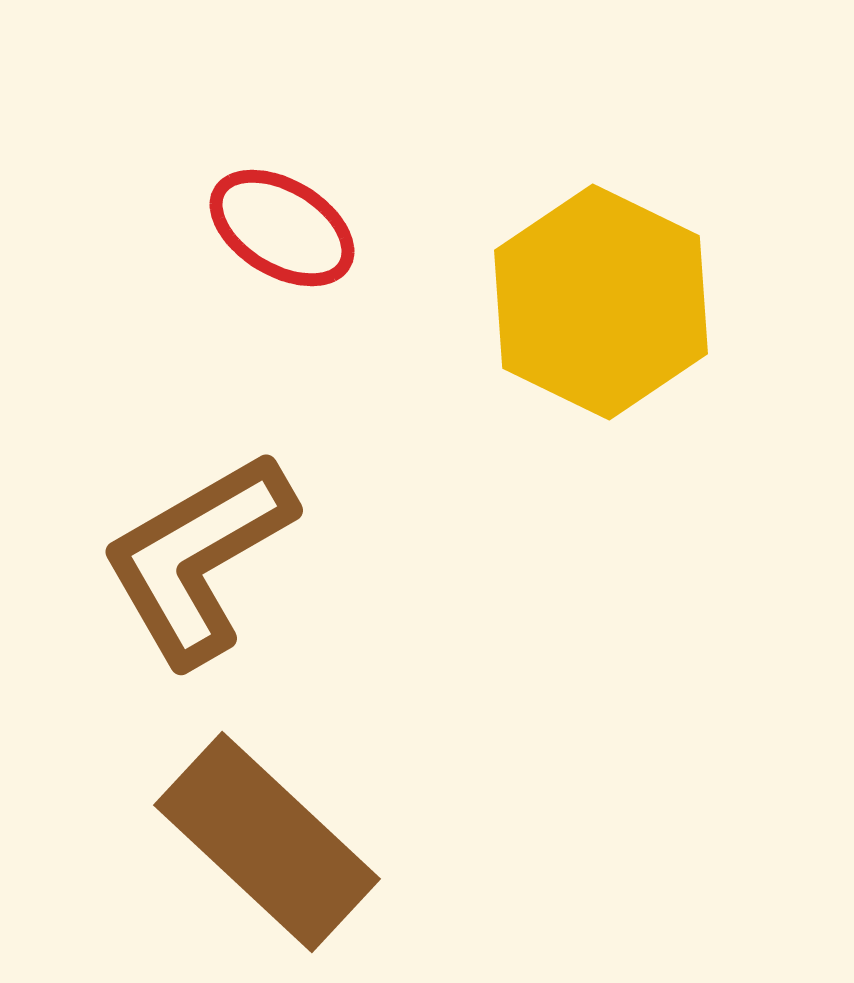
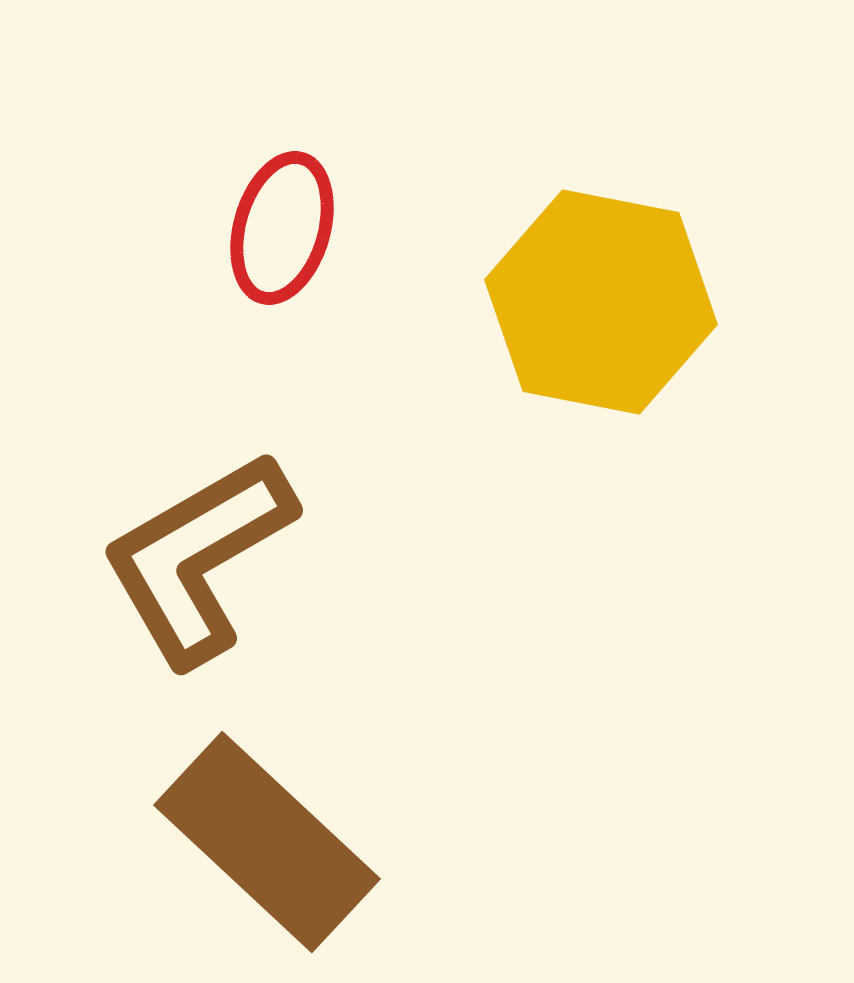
red ellipse: rotated 75 degrees clockwise
yellow hexagon: rotated 15 degrees counterclockwise
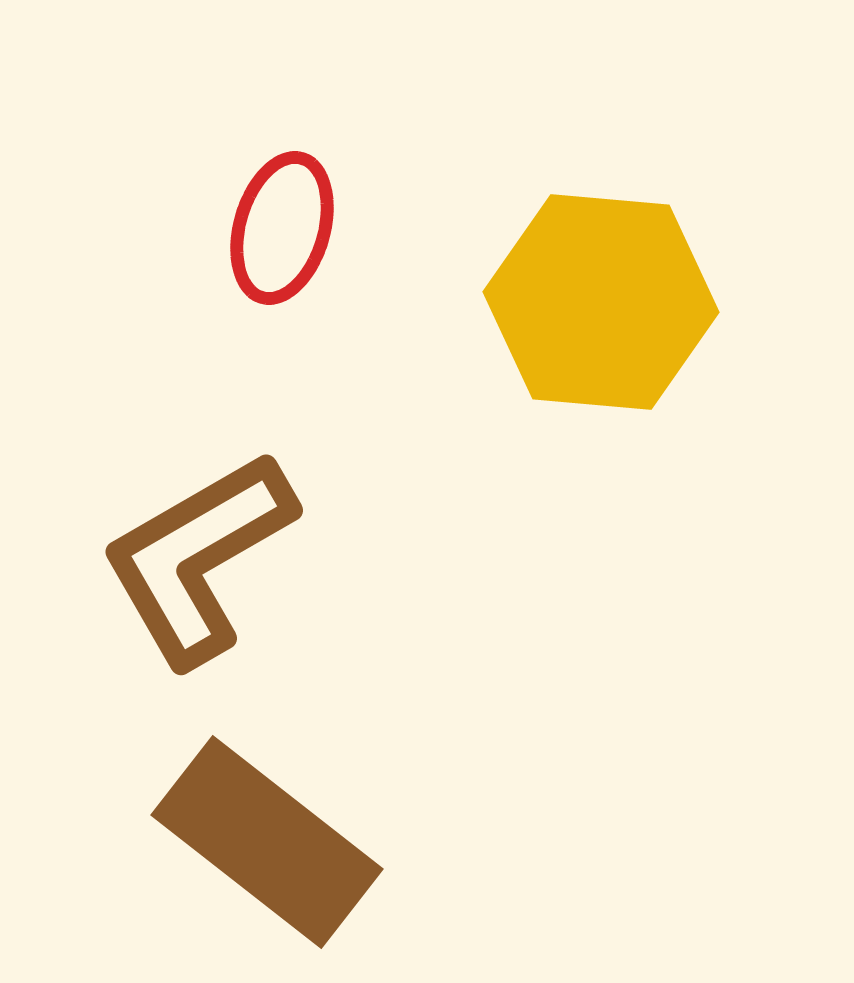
yellow hexagon: rotated 6 degrees counterclockwise
brown rectangle: rotated 5 degrees counterclockwise
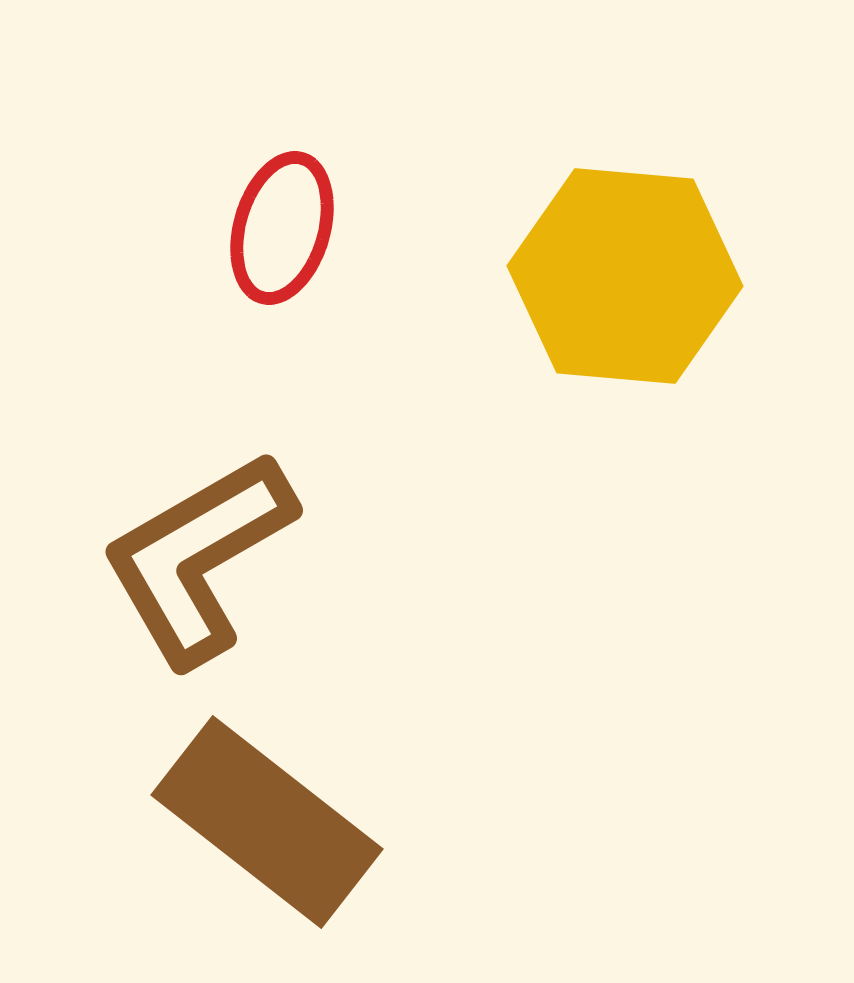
yellow hexagon: moved 24 px right, 26 px up
brown rectangle: moved 20 px up
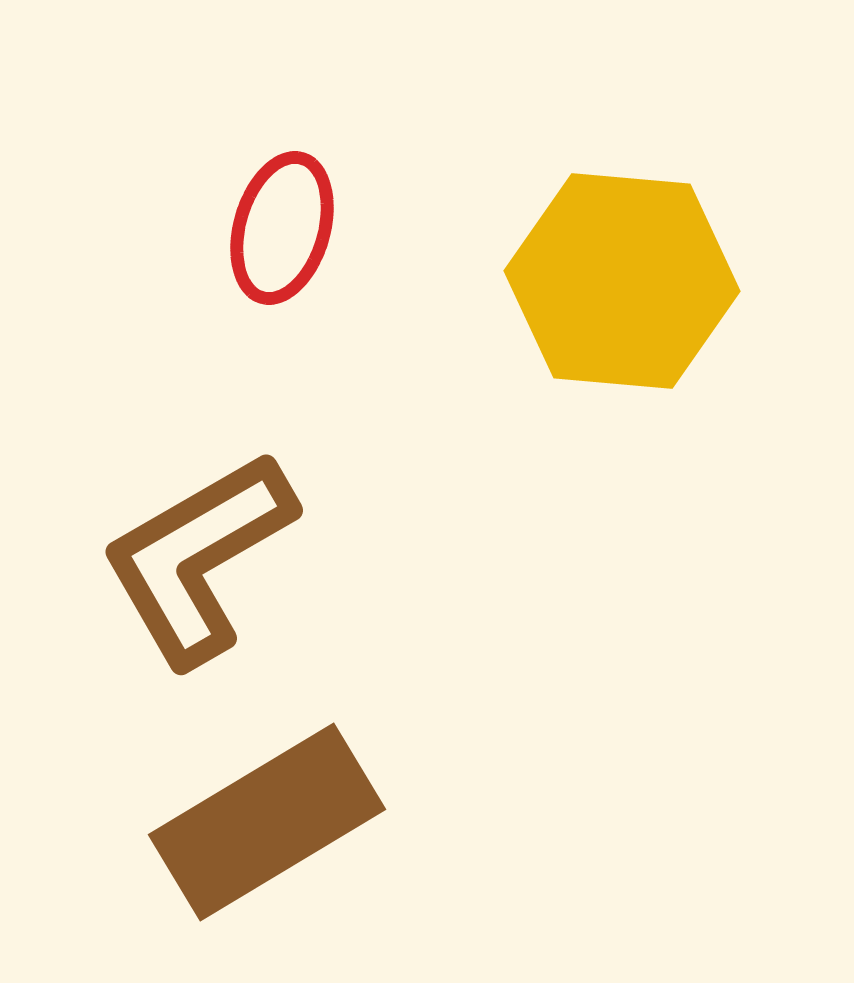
yellow hexagon: moved 3 px left, 5 px down
brown rectangle: rotated 69 degrees counterclockwise
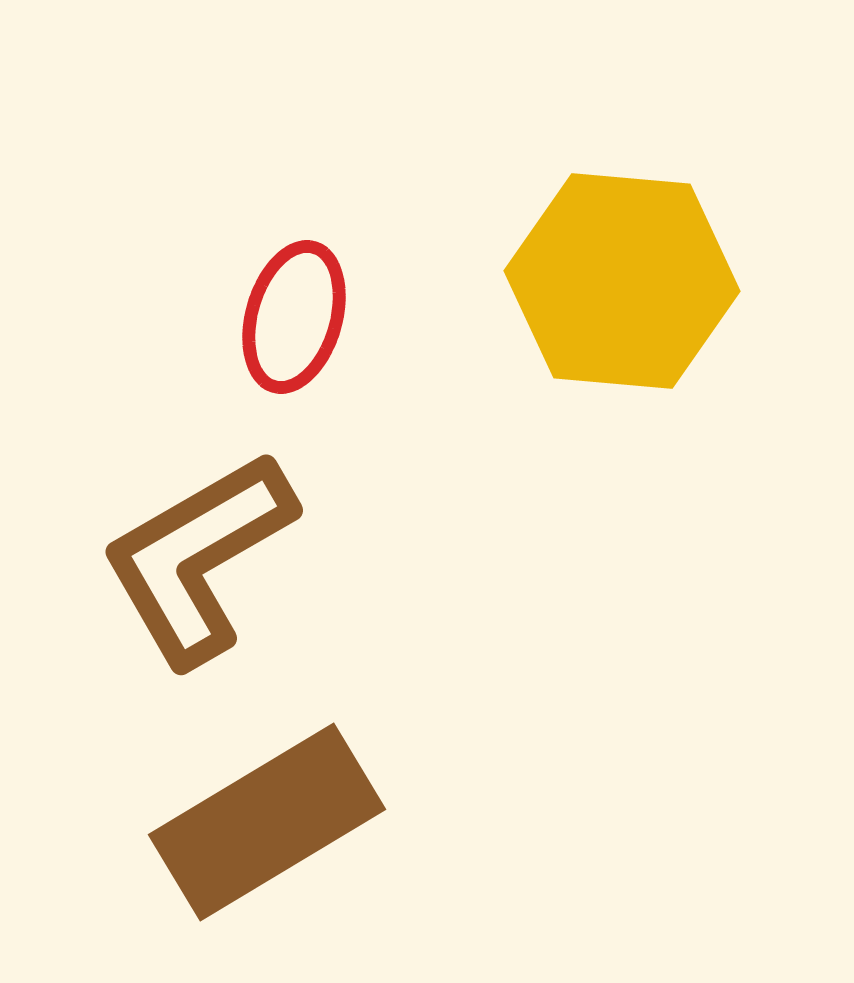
red ellipse: moved 12 px right, 89 px down
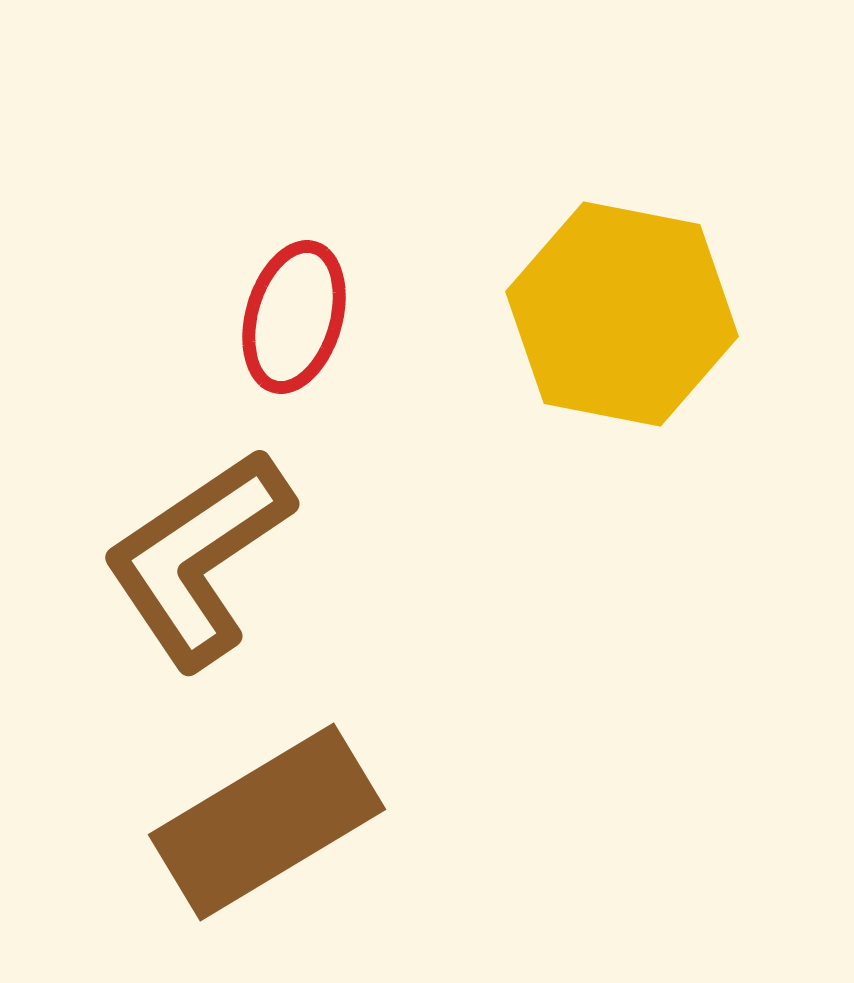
yellow hexagon: moved 33 px down; rotated 6 degrees clockwise
brown L-shape: rotated 4 degrees counterclockwise
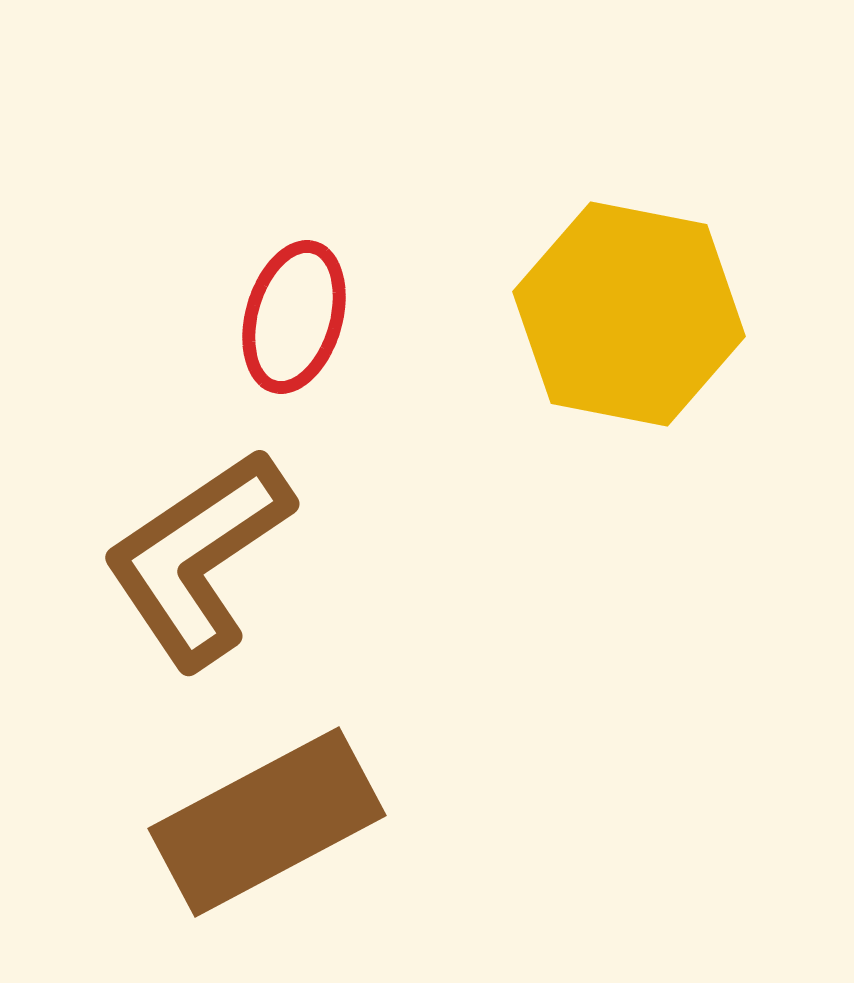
yellow hexagon: moved 7 px right
brown rectangle: rotated 3 degrees clockwise
